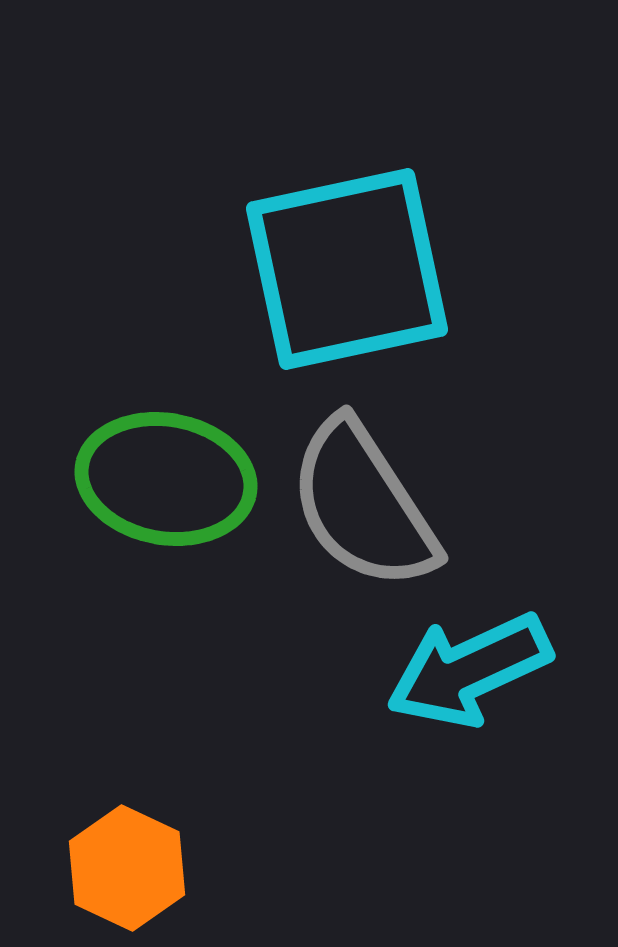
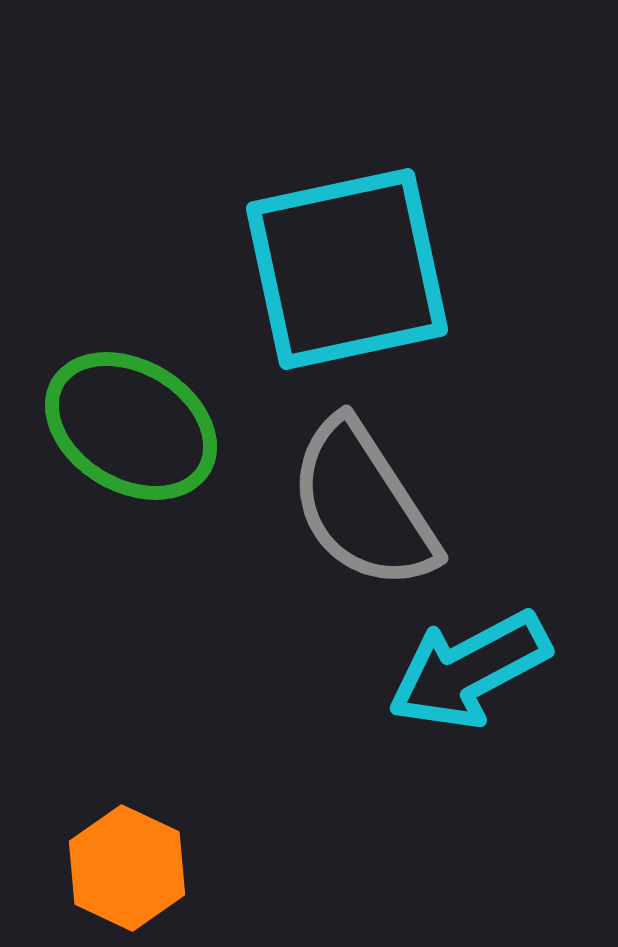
green ellipse: moved 35 px left, 53 px up; rotated 21 degrees clockwise
cyan arrow: rotated 3 degrees counterclockwise
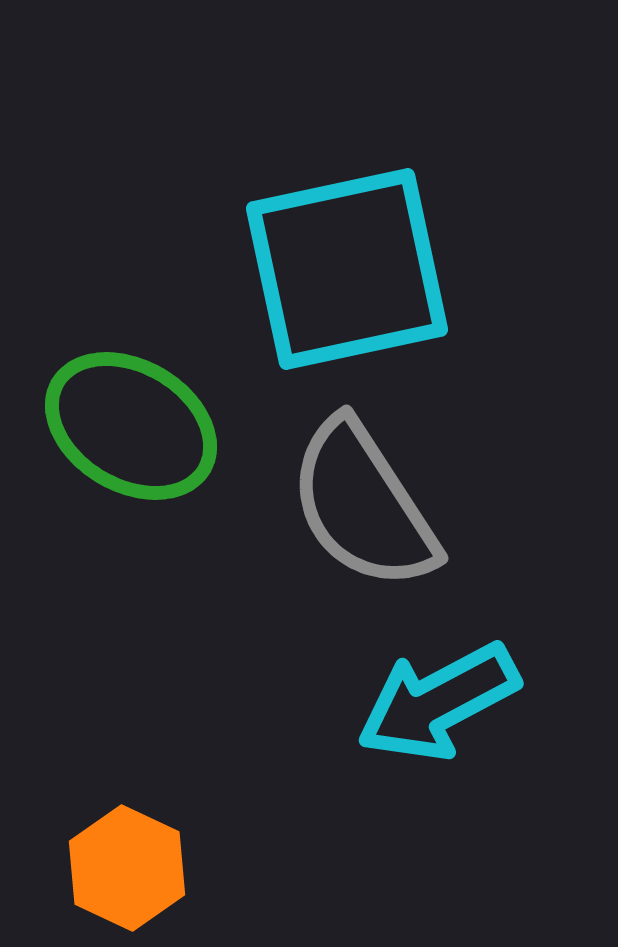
cyan arrow: moved 31 px left, 32 px down
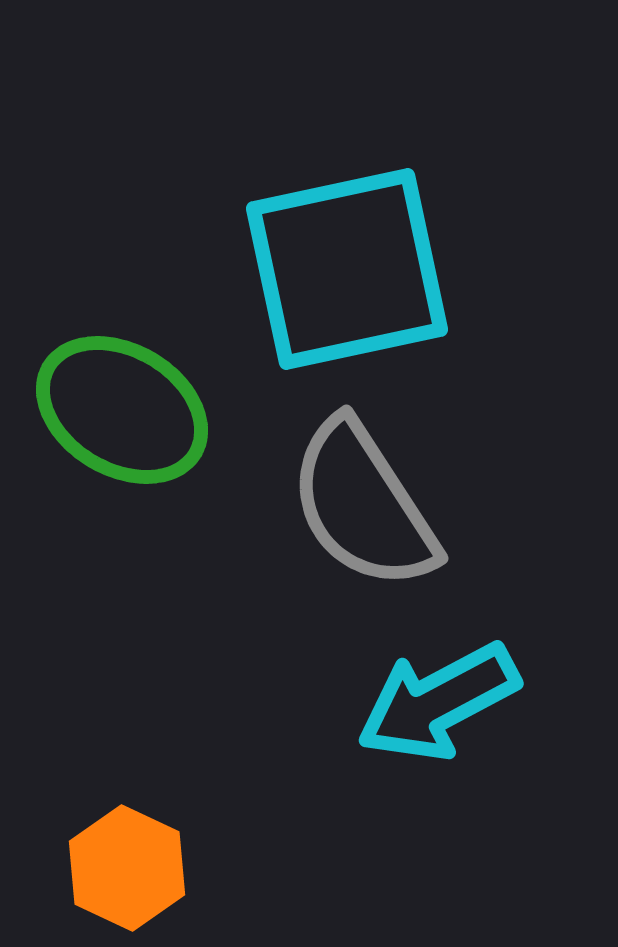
green ellipse: moved 9 px left, 16 px up
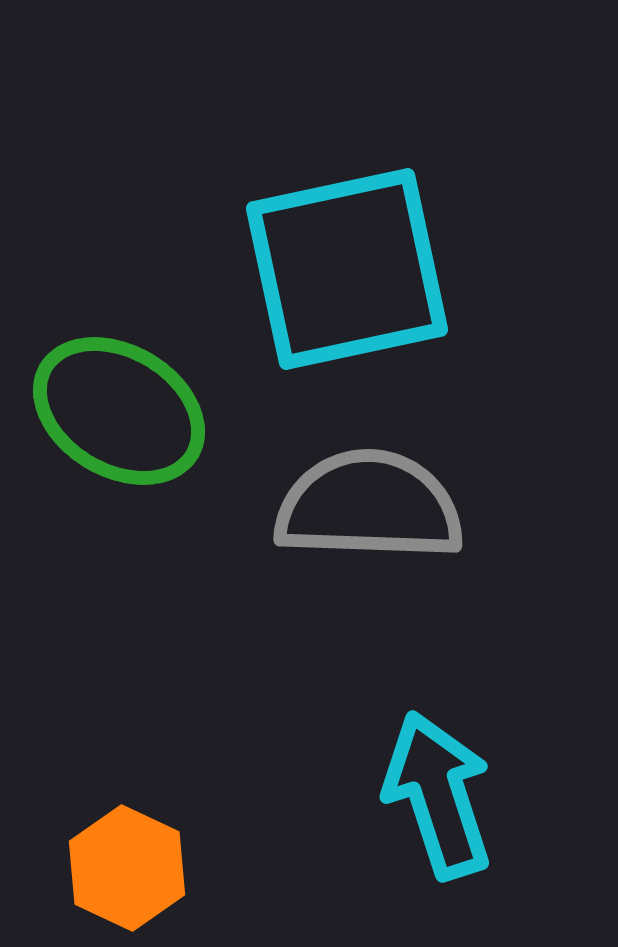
green ellipse: moved 3 px left, 1 px down
gray semicircle: moved 6 px right, 1 px down; rotated 125 degrees clockwise
cyan arrow: moved 93 px down; rotated 100 degrees clockwise
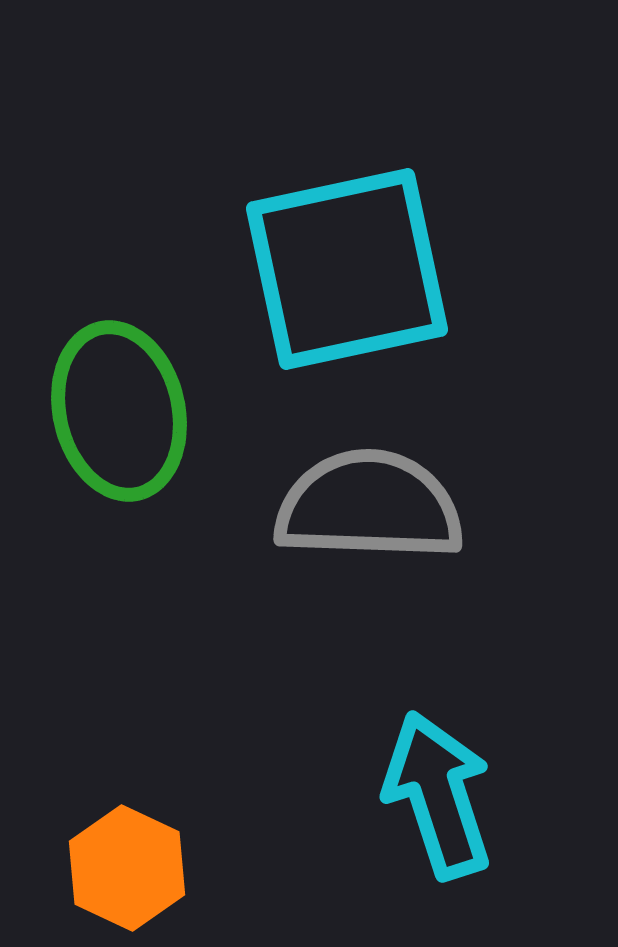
green ellipse: rotated 46 degrees clockwise
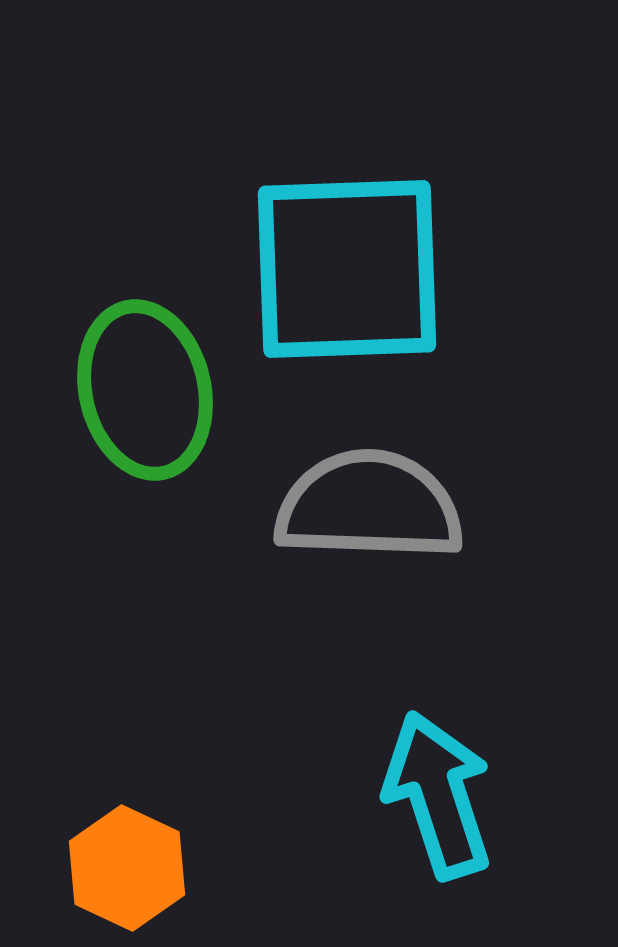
cyan square: rotated 10 degrees clockwise
green ellipse: moved 26 px right, 21 px up
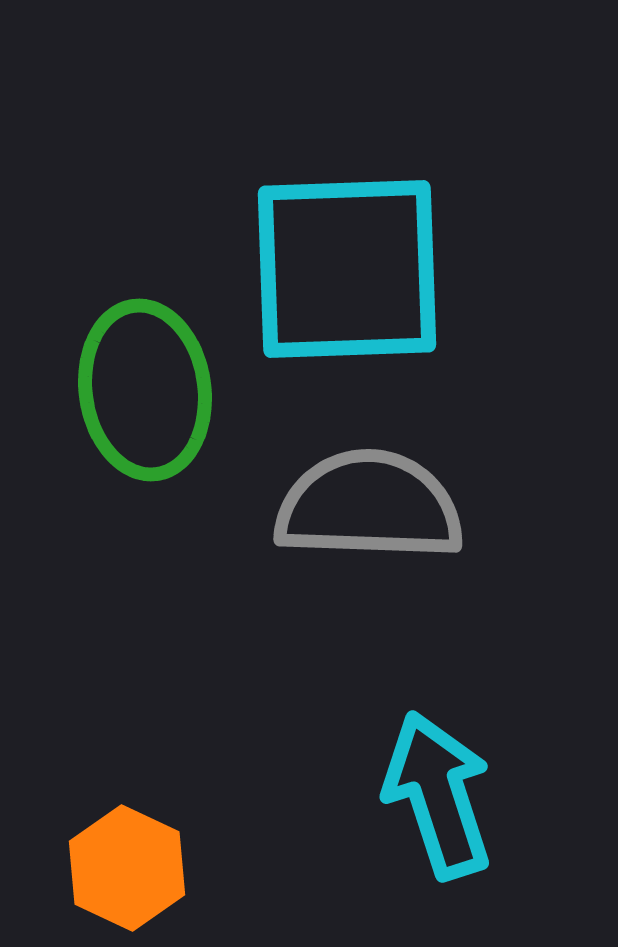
green ellipse: rotated 5 degrees clockwise
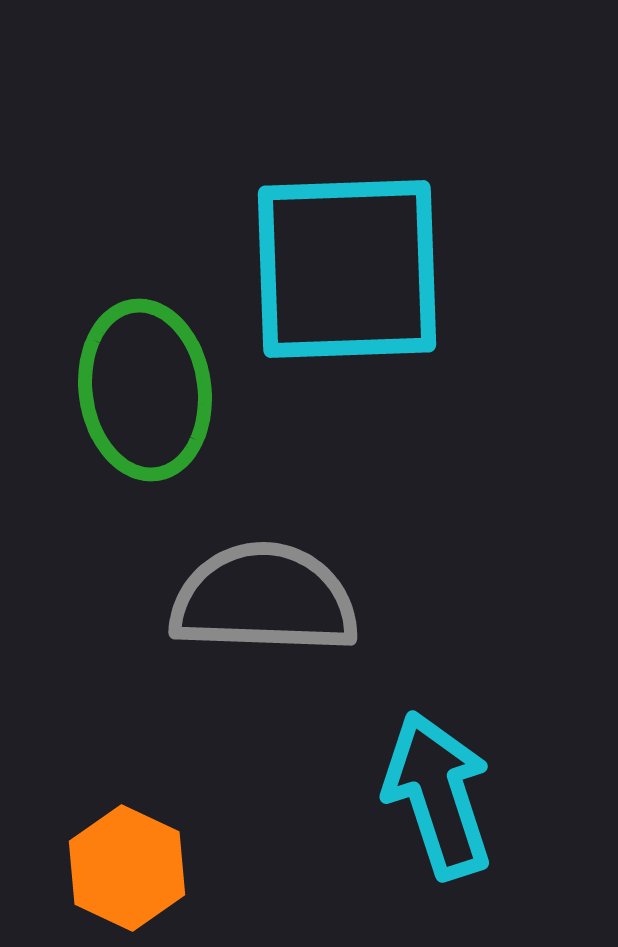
gray semicircle: moved 105 px left, 93 px down
